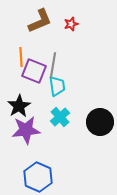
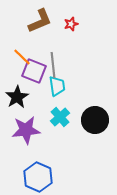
orange line: moved 1 px right; rotated 42 degrees counterclockwise
gray line: rotated 15 degrees counterclockwise
black star: moved 2 px left, 9 px up
black circle: moved 5 px left, 2 px up
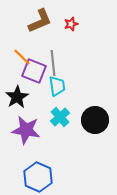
gray line: moved 2 px up
purple star: rotated 16 degrees clockwise
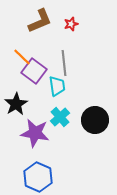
gray line: moved 11 px right
purple square: rotated 15 degrees clockwise
black star: moved 1 px left, 7 px down
purple star: moved 9 px right, 3 px down
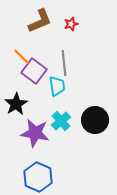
cyan cross: moved 1 px right, 4 px down
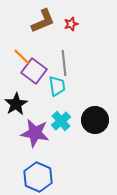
brown L-shape: moved 3 px right
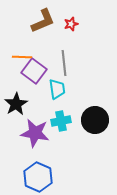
orange line: rotated 42 degrees counterclockwise
cyan trapezoid: moved 3 px down
cyan cross: rotated 30 degrees clockwise
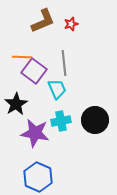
cyan trapezoid: rotated 15 degrees counterclockwise
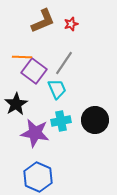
gray line: rotated 40 degrees clockwise
